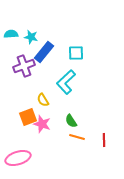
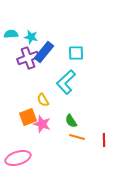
purple cross: moved 4 px right, 8 px up
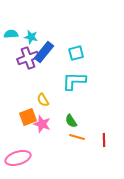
cyan square: rotated 14 degrees counterclockwise
cyan L-shape: moved 8 px right, 1 px up; rotated 45 degrees clockwise
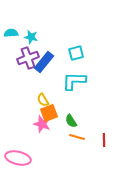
cyan semicircle: moved 1 px up
blue rectangle: moved 10 px down
orange square: moved 21 px right, 4 px up
pink ellipse: rotated 30 degrees clockwise
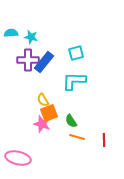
purple cross: moved 2 px down; rotated 20 degrees clockwise
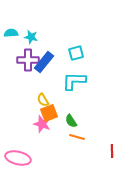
red line: moved 8 px right, 11 px down
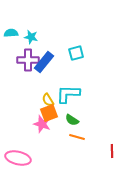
cyan L-shape: moved 6 px left, 13 px down
yellow semicircle: moved 5 px right
green semicircle: moved 1 px right, 1 px up; rotated 24 degrees counterclockwise
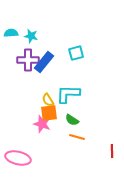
cyan star: moved 1 px up
orange square: rotated 12 degrees clockwise
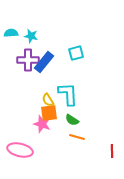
cyan L-shape: rotated 85 degrees clockwise
pink ellipse: moved 2 px right, 8 px up
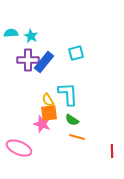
cyan star: rotated 16 degrees clockwise
pink ellipse: moved 1 px left, 2 px up; rotated 10 degrees clockwise
